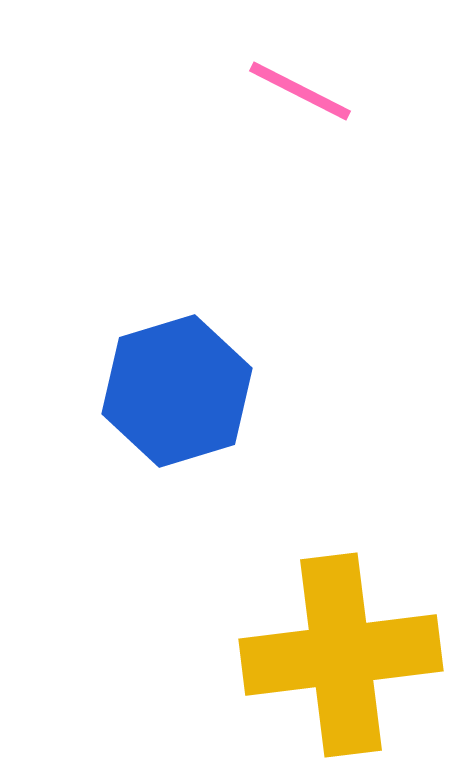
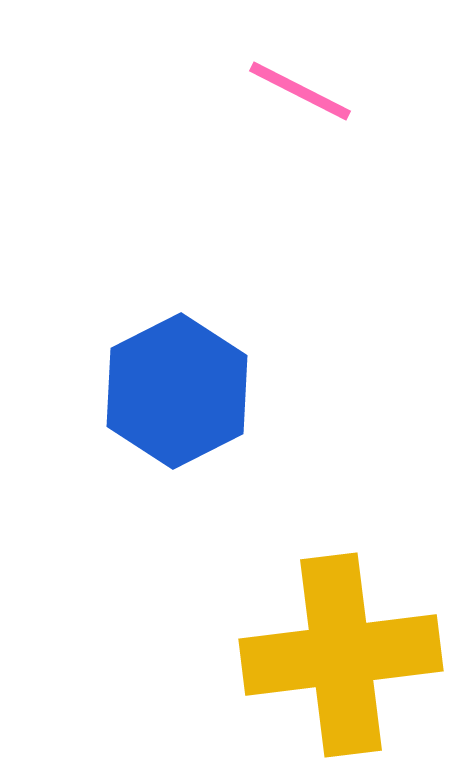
blue hexagon: rotated 10 degrees counterclockwise
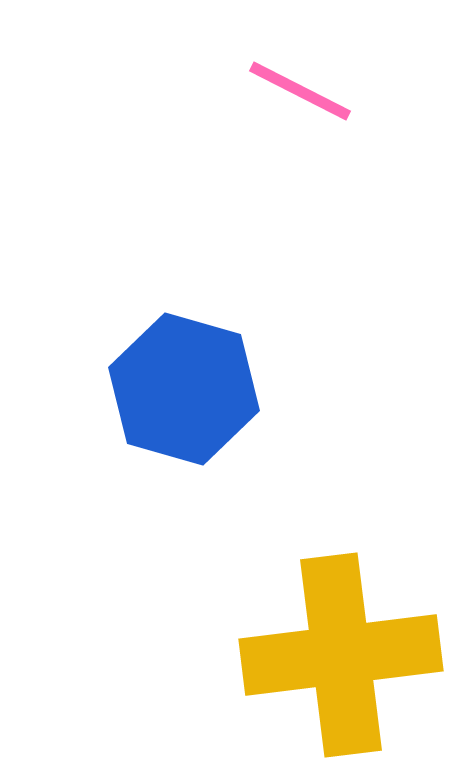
blue hexagon: moved 7 px right, 2 px up; rotated 17 degrees counterclockwise
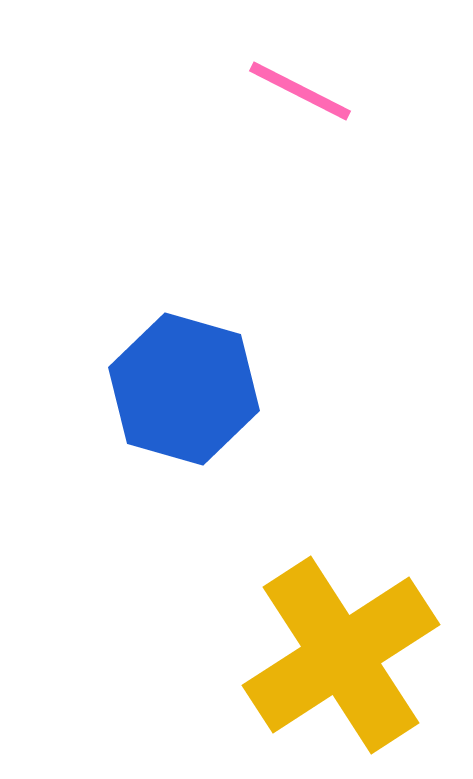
yellow cross: rotated 26 degrees counterclockwise
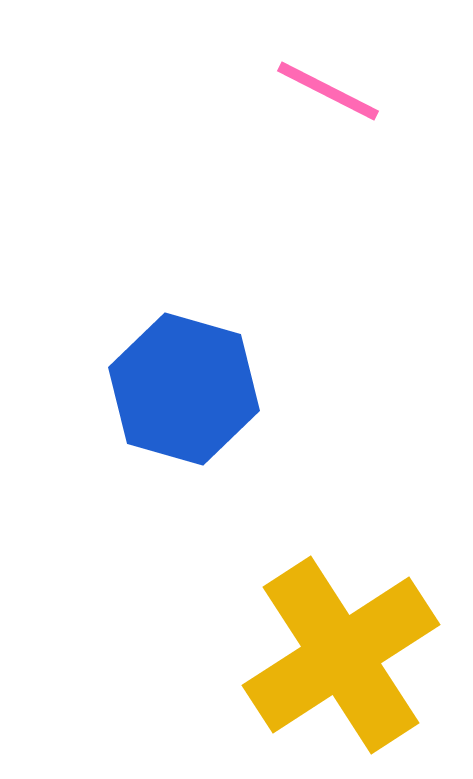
pink line: moved 28 px right
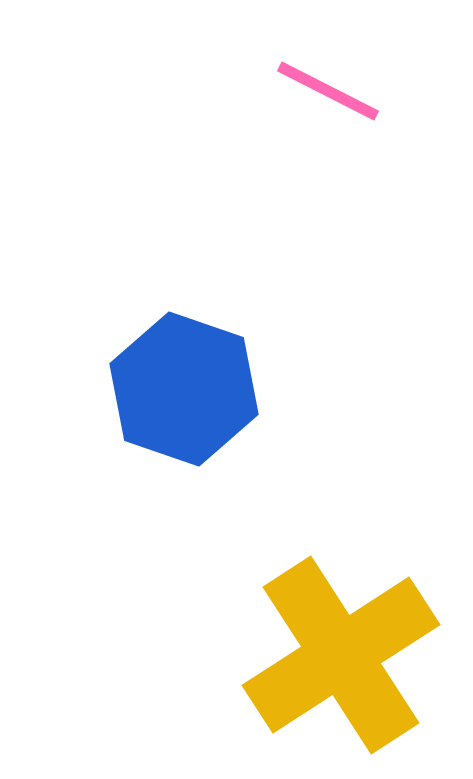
blue hexagon: rotated 3 degrees clockwise
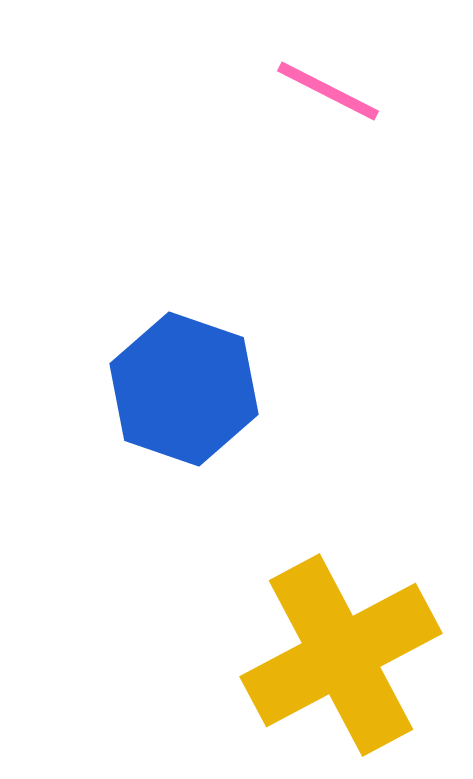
yellow cross: rotated 5 degrees clockwise
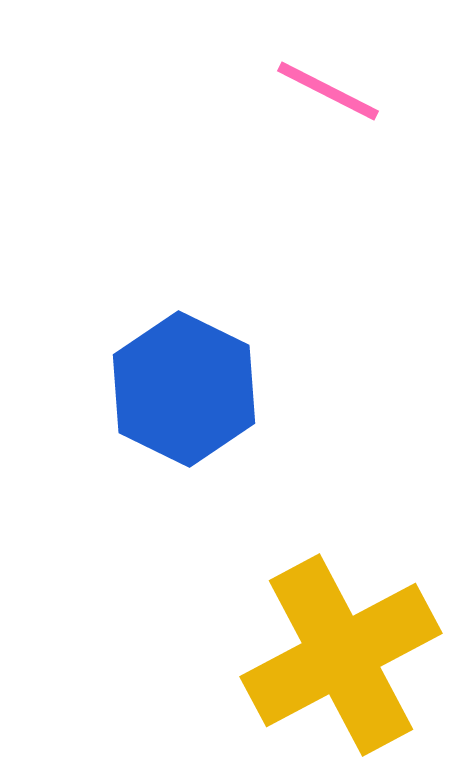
blue hexagon: rotated 7 degrees clockwise
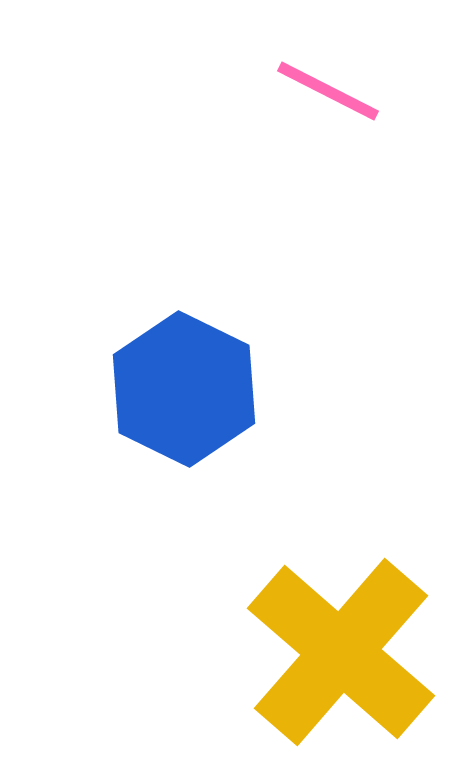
yellow cross: moved 3 px up; rotated 21 degrees counterclockwise
